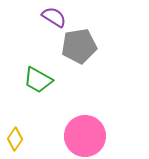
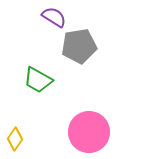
pink circle: moved 4 px right, 4 px up
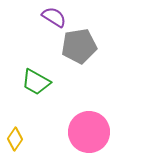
green trapezoid: moved 2 px left, 2 px down
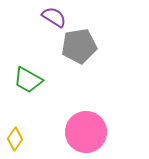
green trapezoid: moved 8 px left, 2 px up
pink circle: moved 3 px left
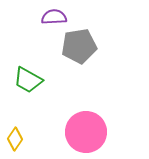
purple semicircle: rotated 35 degrees counterclockwise
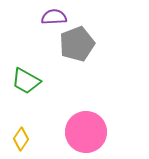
gray pentagon: moved 2 px left, 2 px up; rotated 12 degrees counterclockwise
green trapezoid: moved 2 px left, 1 px down
yellow diamond: moved 6 px right
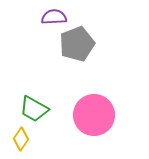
green trapezoid: moved 8 px right, 28 px down
pink circle: moved 8 px right, 17 px up
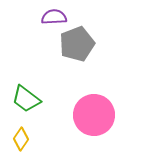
green trapezoid: moved 8 px left, 10 px up; rotated 8 degrees clockwise
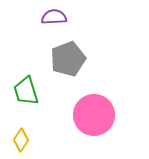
gray pentagon: moved 9 px left, 15 px down
green trapezoid: moved 8 px up; rotated 36 degrees clockwise
yellow diamond: moved 1 px down
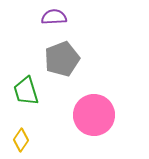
gray pentagon: moved 6 px left
